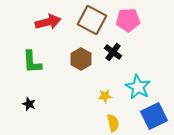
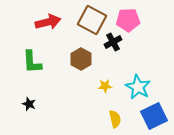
black cross: moved 10 px up; rotated 24 degrees clockwise
yellow star: moved 10 px up
yellow semicircle: moved 2 px right, 4 px up
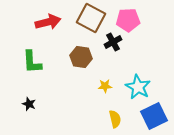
brown square: moved 1 px left, 2 px up
brown hexagon: moved 2 px up; rotated 20 degrees counterclockwise
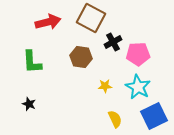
pink pentagon: moved 10 px right, 34 px down
yellow semicircle: rotated 12 degrees counterclockwise
